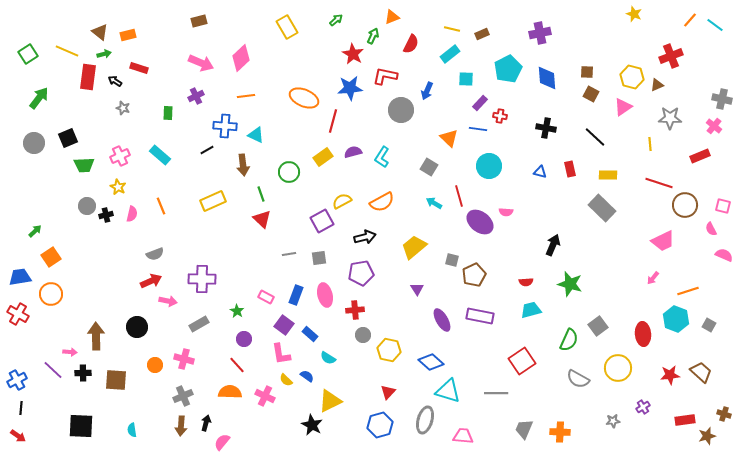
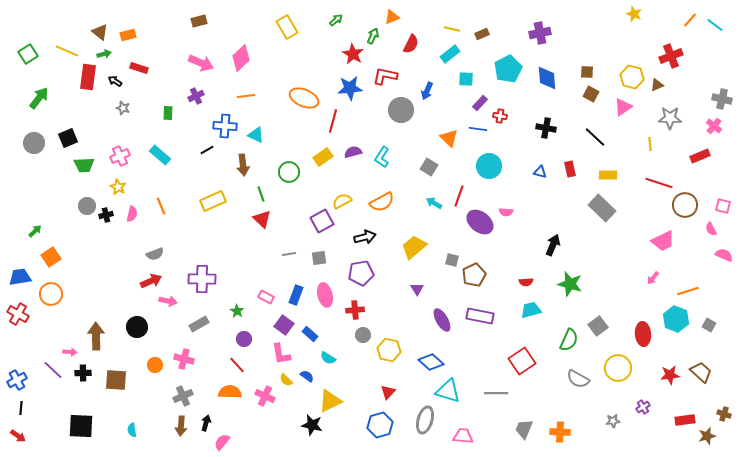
red line at (459, 196): rotated 35 degrees clockwise
black star at (312, 425): rotated 15 degrees counterclockwise
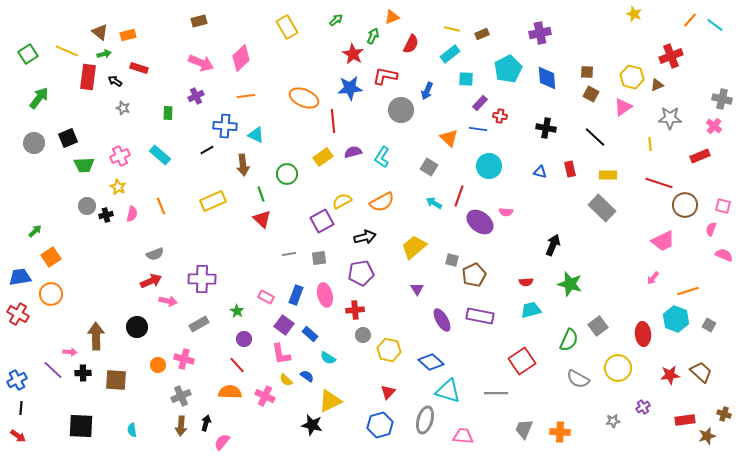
red line at (333, 121): rotated 20 degrees counterclockwise
green circle at (289, 172): moved 2 px left, 2 px down
pink semicircle at (711, 229): rotated 48 degrees clockwise
orange circle at (155, 365): moved 3 px right
gray cross at (183, 396): moved 2 px left
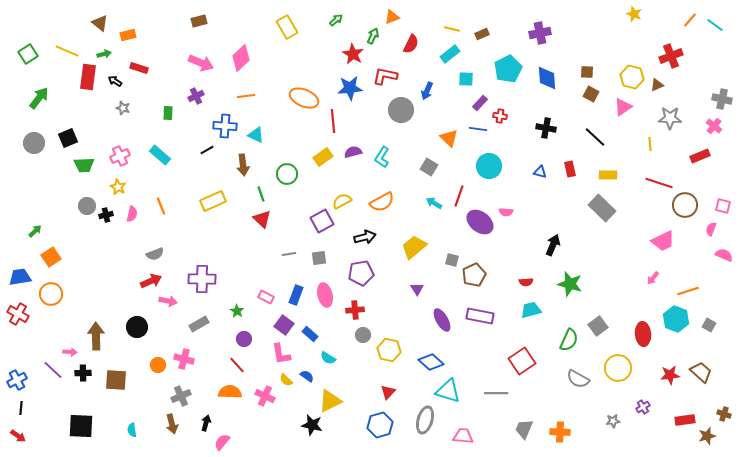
brown triangle at (100, 32): moved 9 px up
brown arrow at (181, 426): moved 9 px left, 2 px up; rotated 18 degrees counterclockwise
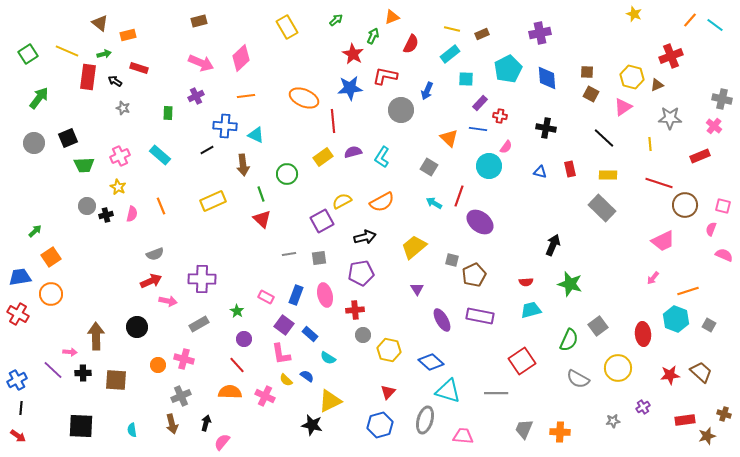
black line at (595, 137): moved 9 px right, 1 px down
pink semicircle at (506, 212): moved 65 px up; rotated 56 degrees counterclockwise
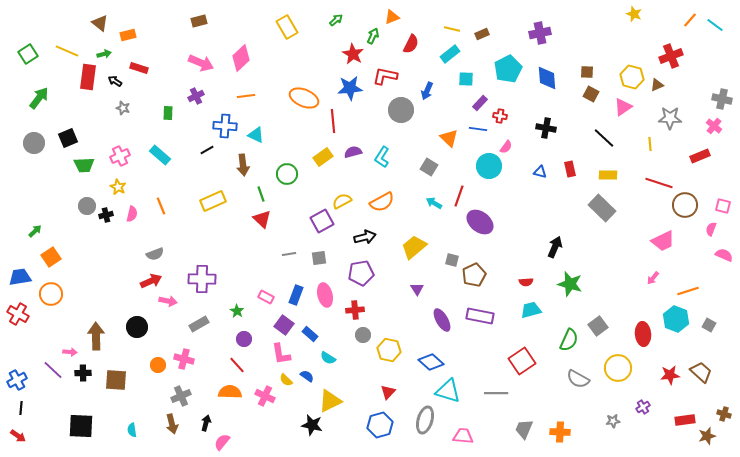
black arrow at (553, 245): moved 2 px right, 2 px down
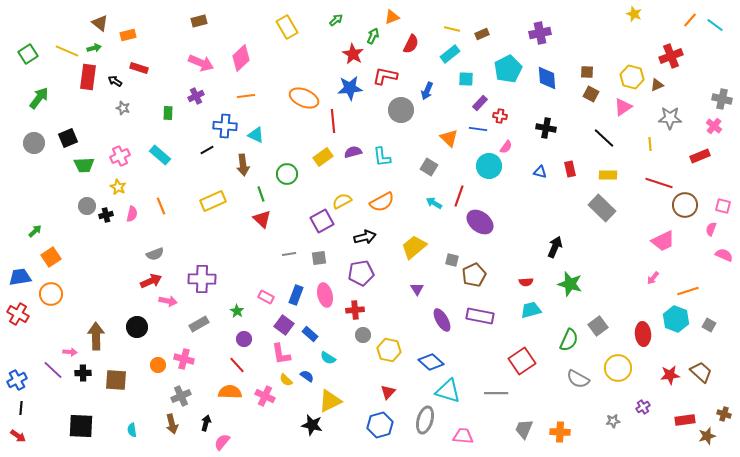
green arrow at (104, 54): moved 10 px left, 6 px up
cyan L-shape at (382, 157): rotated 40 degrees counterclockwise
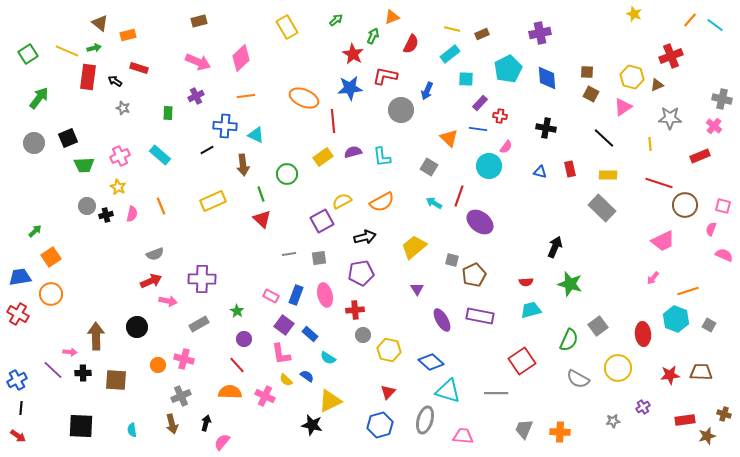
pink arrow at (201, 63): moved 3 px left, 1 px up
pink rectangle at (266, 297): moved 5 px right, 1 px up
brown trapezoid at (701, 372): rotated 40 degrees counterclockwise
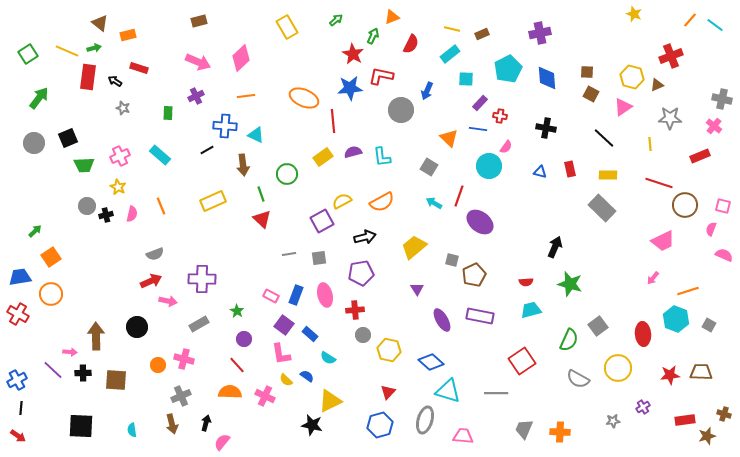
red L-shape at (385, 76): moved 4 px left
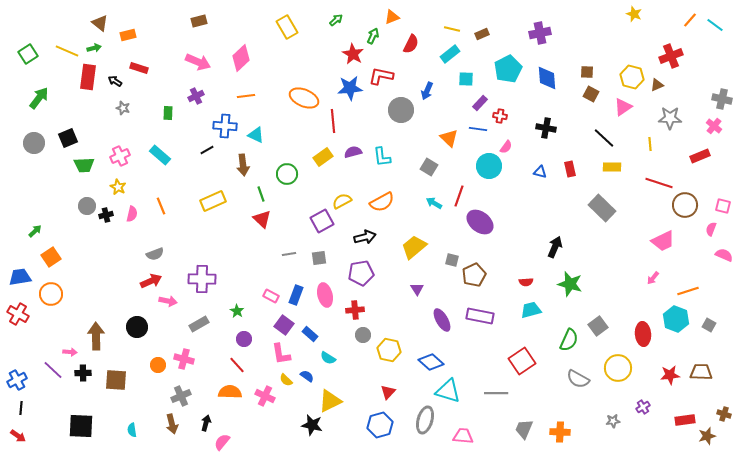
yellow rectangle at (608, 175): moved 4 px right, 8 px up
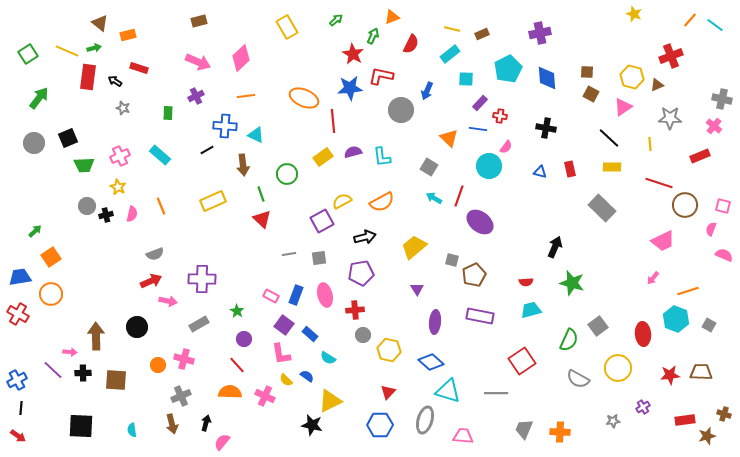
black line at (604, 138): moved 5 px right
cyan arrow at (434, 203): moved 5 px up
green star at (570, 284): moved 2 px right, 1 px up
purple ellipse at (442, 320): moved 7 px left, 2 px down; rotated 35 degrees clockwise
blue hexagon at (380, 425): rotated 15 degrees clockwise
